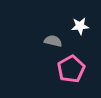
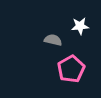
gray semicircle: moved 1 px up
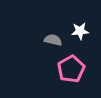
white star: moved 5 px down
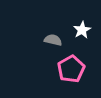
white star: moved 2 px right, 1 px up; rotated 24 degrees counterclockwise
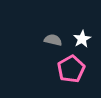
white star: moved 9 px down
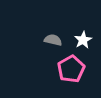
white star: moved 1 px right, 1 px down
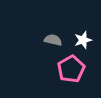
white star: rotated 12 degrees clockwise
